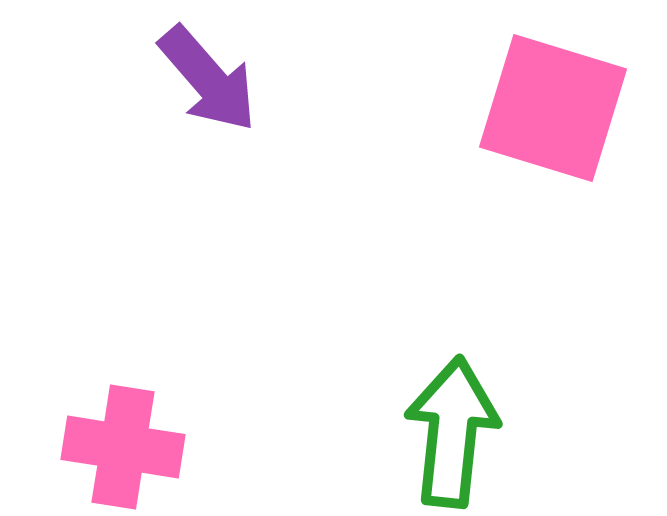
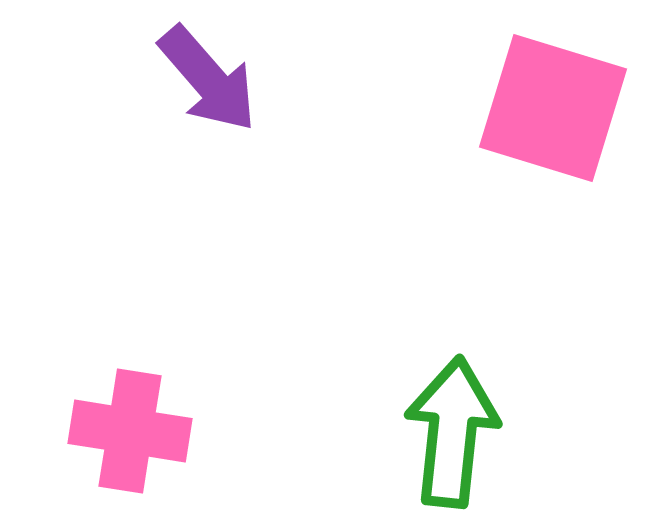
pink cross: moved 7 px right, 16 px up
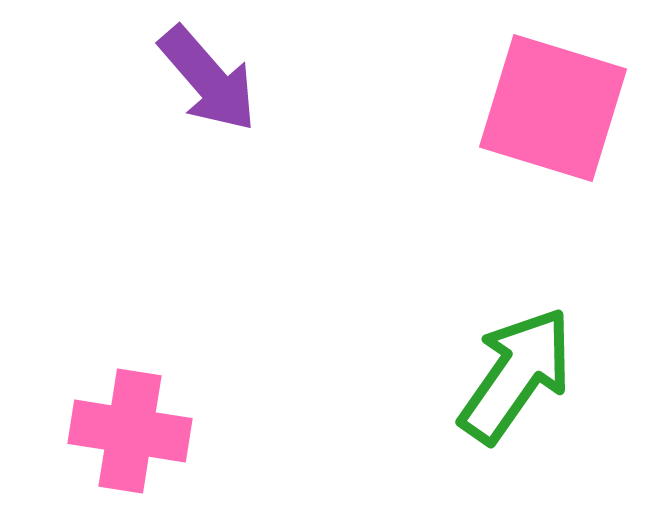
green arrow: moved 64 px right, 57 px up; rotated 29 degrees clockwise
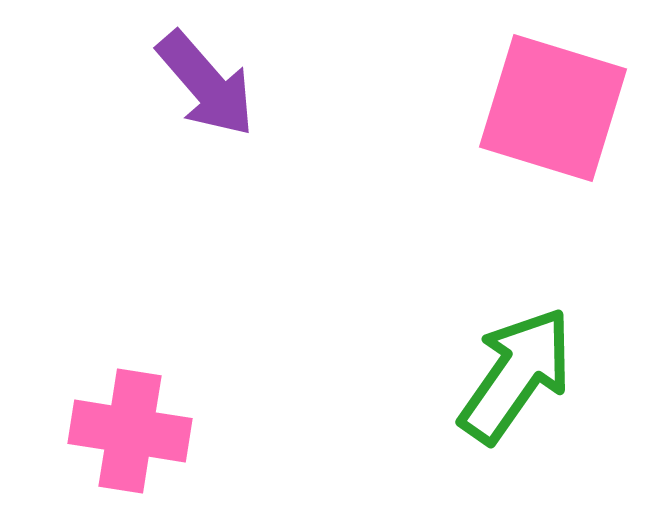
purple arrow: moved 2 px left, 5 px down
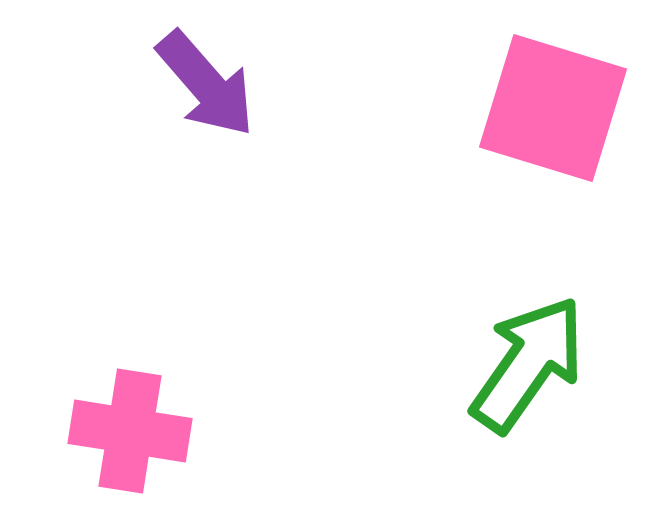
green arrow: moved 12 px right, 11 px up
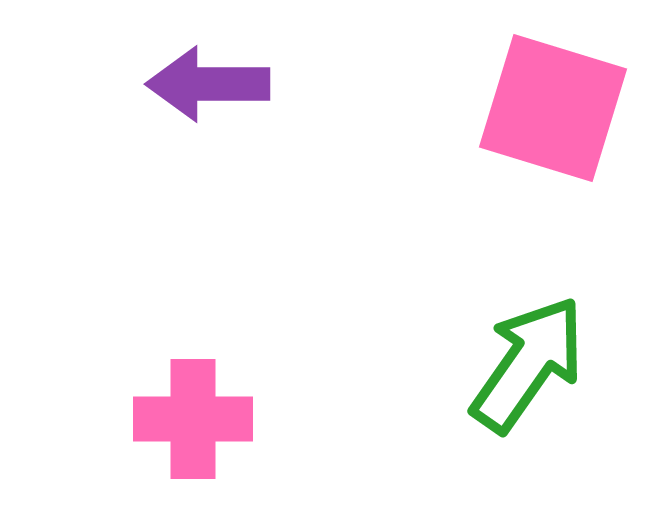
purple arrow: moved 2 px right; rotated 131 degrees clockwise
pink cross: moved 63 px right, 12 px up; rotated 9 degrees counterclockwise
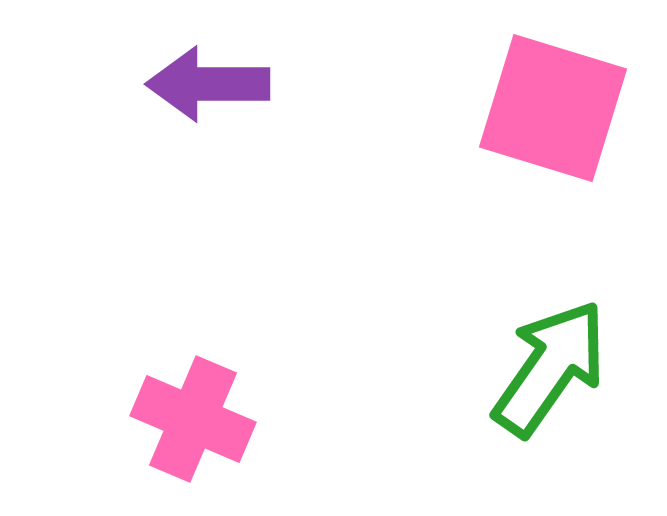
green arrow: moved 22 px right, 4 px down
pink cross: rotated 23 degrees clockwise
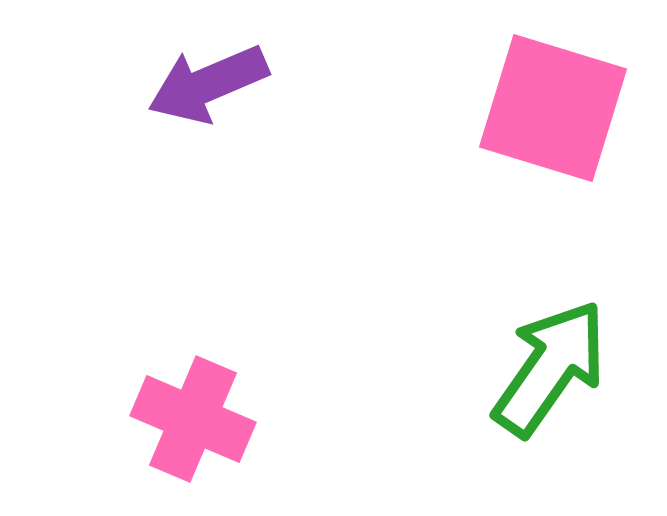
purple arrow: rotated 23 degrees counterclockwise
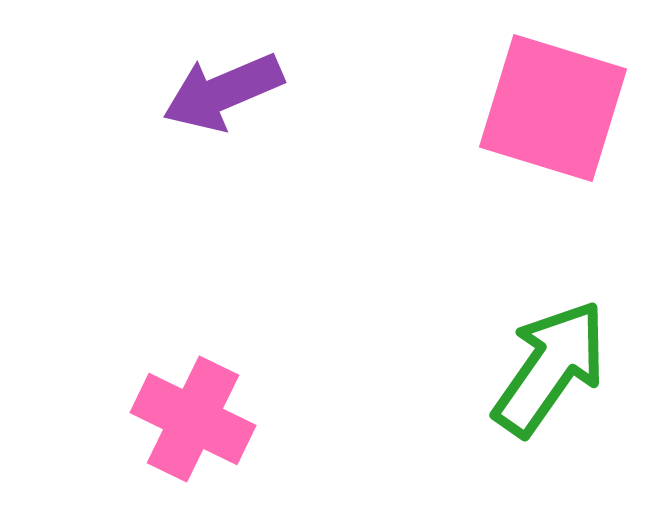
purple arrow: moved 15 px right, 8 px down
pink cross: rotated 3 degrees clockwise
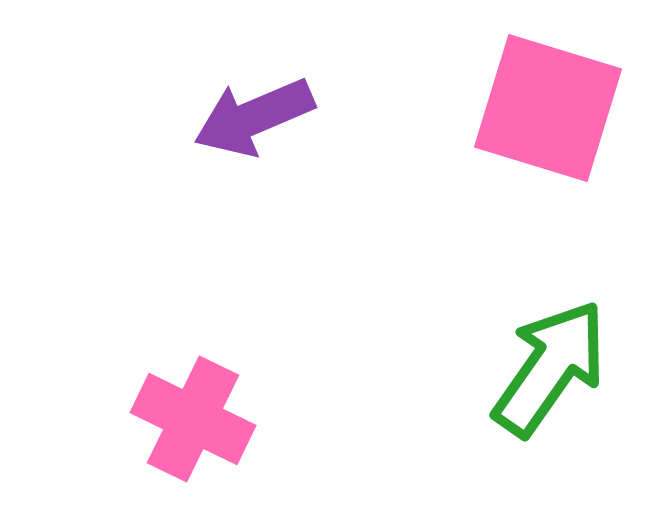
purple arrow: moved 31 px right, 25 px down
pink square: moved 5 px left
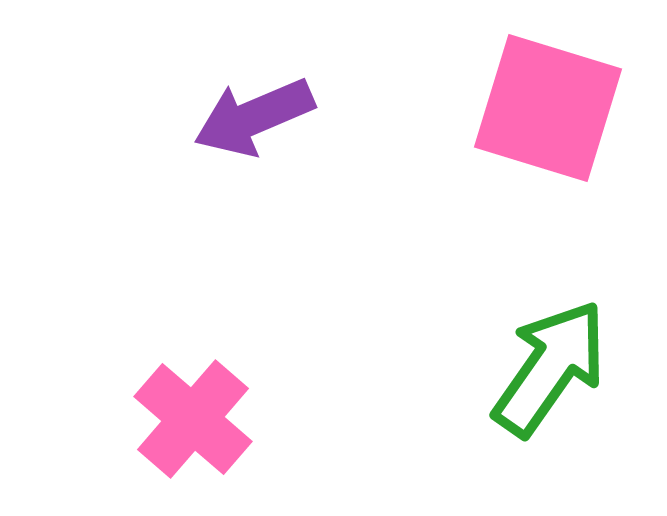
pink cross: rotated 15 degrees clockwise
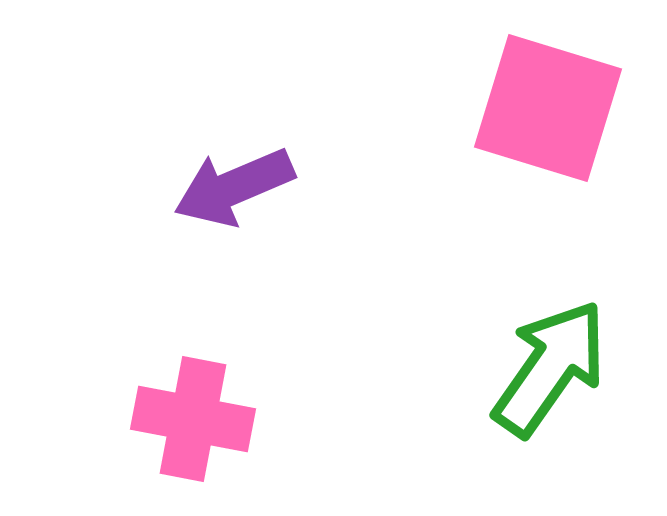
purple arrow: moved 20 px left, 70 px down
pink cross: rotated 30 degrees counterclockwise
